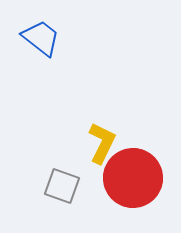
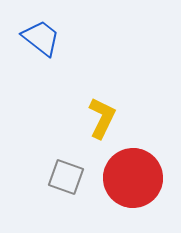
yellow L-shape: moved 25 px up
gray square: moved 4 px right, 9 px up
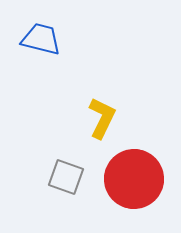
blue trapezoid: moved 1 px down; rotated 24 degrees counterclockwise
red circle: moved 1 px right, 1 px down
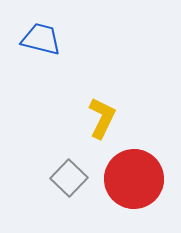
gray square: moved 3 px right, 1 px down; rotated 24 degrees clockwise
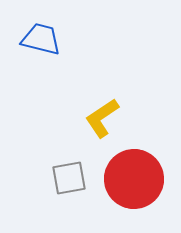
yellow L-shape: rotated 150 degrees counterclockwise
gray square: rotated 36 degrees clockwise
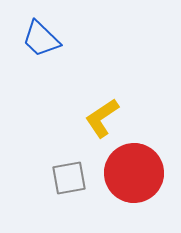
blue trapezoid: rotated 150 degrees counterclockwise
red circle: moved 6 px up
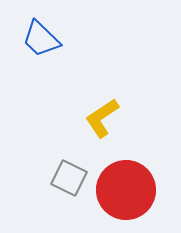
red circle: moved 8 px left, 17 px down
gray square: rotated 36 degrees clockwise
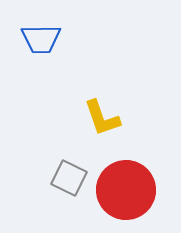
blue trapezoid: rotated 45 degrees counterclockwise
yellow L-shape: rotated 75 degrees counterclockwise
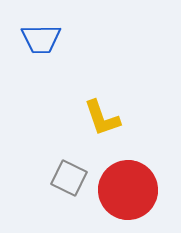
red circle: moved 2 px right
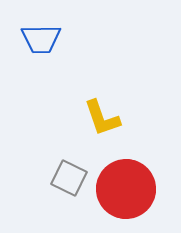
red circle: moved 2 px left, 1 px up
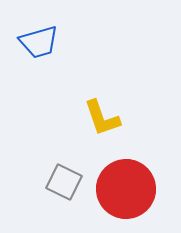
blue trapezoid: moved 2 px left, 3 px down; rotated 15 degrees counterclockwise
gray square: moved 5 px left, 4 px down
